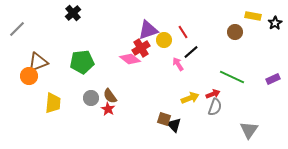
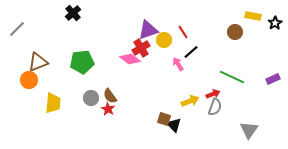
orange circle: moved 4 px down
yellow arrow: moved 3 px down
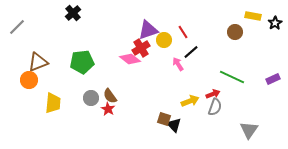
gray line: moved 2 px up
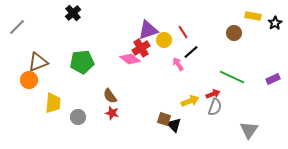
brown circle: moved 1 px left, 1 px down
gray circle: moved 13 px left, 19 px down
red star: moved 4 px right, 4 px down; rotated 16 degrees counterclockwise
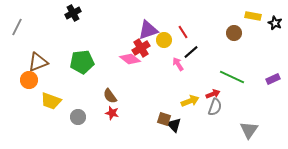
black cross: rotated 14 degrees clockwise
black star: rotated 16 degrees counterclockwise
gray line: rotated 18 degrees counterclockwise
yellow trapezoid: moved 2 px left, 2 px up; rotated 105 degrees clockwise
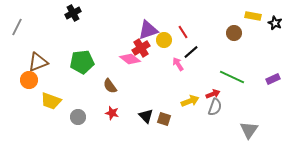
brown semicircle: moved 10 px up
black triangle: moved 28 px left, 9 px up
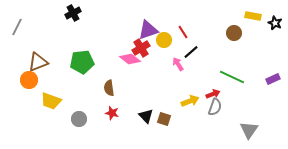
brown semicircle: moved 1 px left, 2 px down; rotated 28 degrees clockwise
gray circle: moved 1 px right, 2 px down
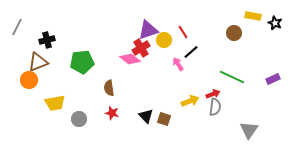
black cross: moved 26 px left, 27 px down; rotated 14 degrees clockwise
yellow trapezoid: moved 4 px right, 2 px down; rotated 30 degrees counterclockwise
gray semicircle: rotated 12 degrees counterclockwise
